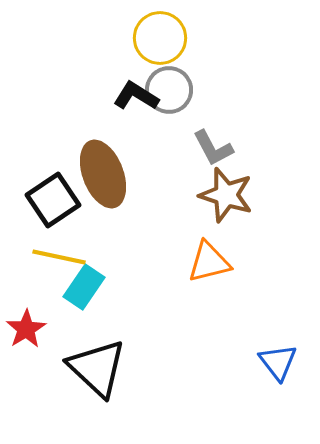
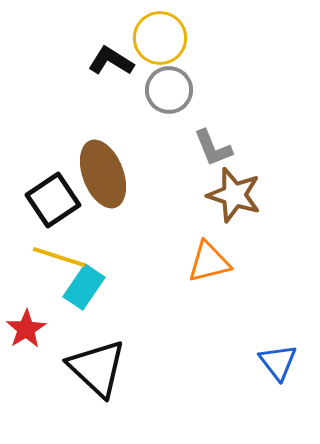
black L-shape: moved 25 px left, 35 px up
gray L-shape: rotated 6 degrees clockwise
brown star: moved 8 px right
yellow line: rotated 6 degrees clockwise
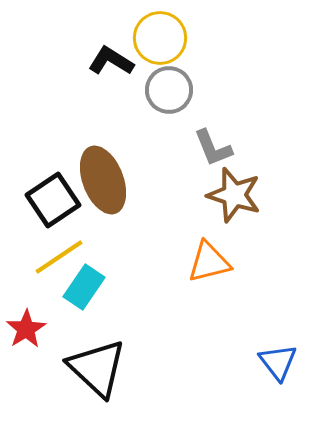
brown ellipse: moved 6 px down
yellow line: rotated 52 degrees counterclockwise
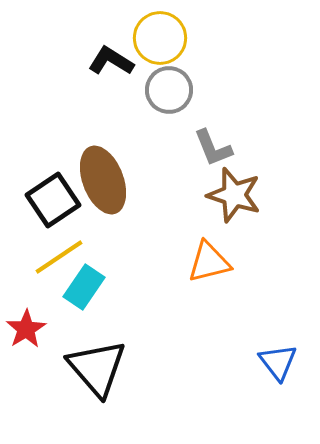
black triangle: rotated 6 degrees clockwise
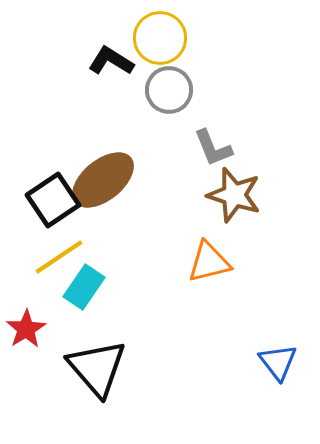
brown ellipse: rotated 72 degrees clockwise
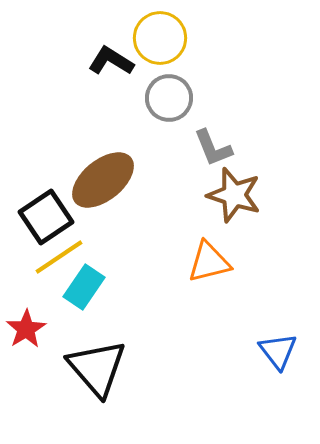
gray circle: moved 8 px down
black square: moved 7 px left, 17 px down
blue triangle: moved 11 px up
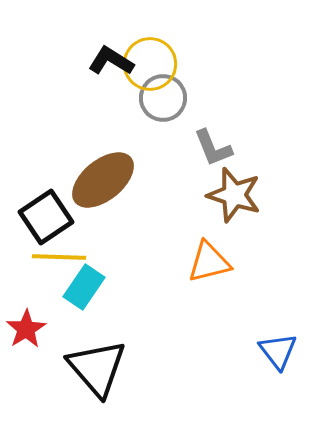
yellow circle: moved 10 px left, 26 px down
gray circle: moved 6 px left
yellow line: rotated 36 degrees clockwise
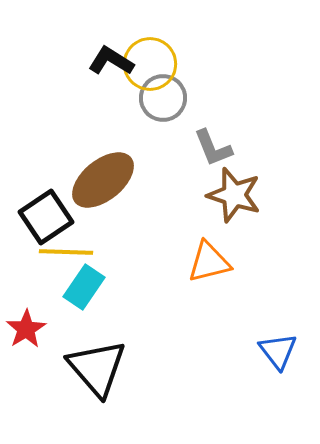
yellow line: moved 7 px right, 5 px up
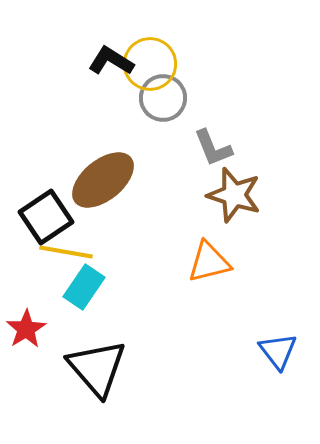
yellow line: rotated 8 degrees clockwise
